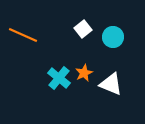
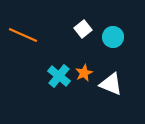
cyan cross: moved 2 px up
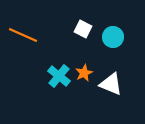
white square: rotated 24 degrees counterclockwise
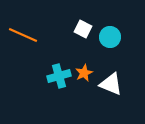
cyan circle: moved 3 px left
cyan cross: rotated 35 degrees clockwise
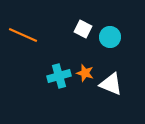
orange star: moved 1 px right; rotated 30 degrees counterclockwise
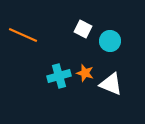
cyan circle: moved 4 px down
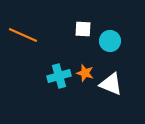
white square: rotated 24 degrees counterclockwise
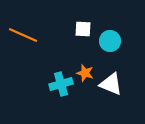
cyan cross: moved 2 px right, 8 px down
